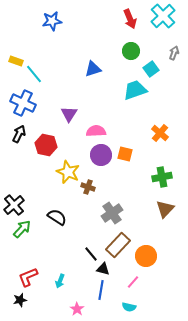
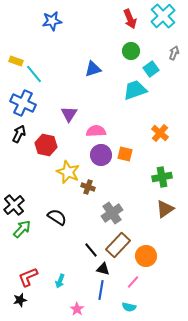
brown triangle: rotated 12 degrees clockwise
black line: moved 4 px up
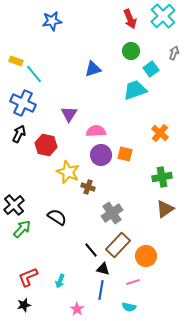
pink line: rotated 32 degrees clockwise
black star: moved 4 px right, 5 px down
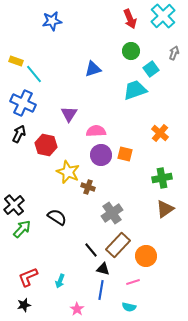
green cross: moved 1 px down
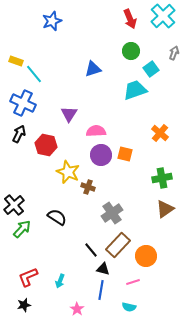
blue star: rotated 12 degrees counterclockwise
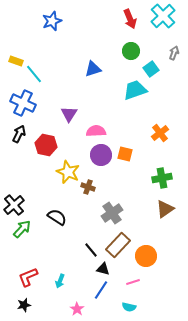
orange cross: rotated 12 degrees clockwise
blue line: rotated 24 degrees clockwise
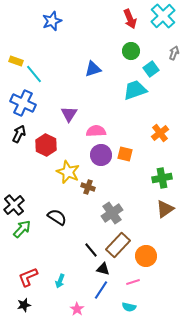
red hexagon: rotated 15 degrees clockwise
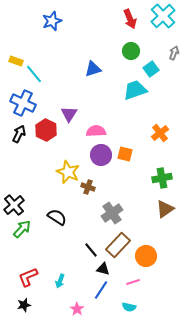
red hexagon: moved 15 px up
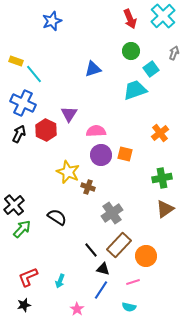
brown rectangle: moved 1 px right
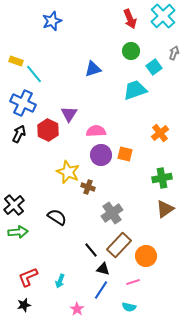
cyan square: moved 3 px right, 2 px up
red hexagon: moved 2 px right
green arrow: moved 4 px left, 3 px down; rotated 42 degrees clockwise
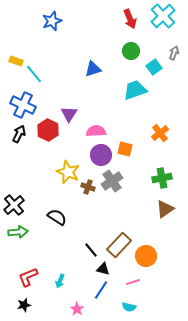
blue cross: moved 2 px down
orange square: moved 5 px up
gray cross: moved 32 px up
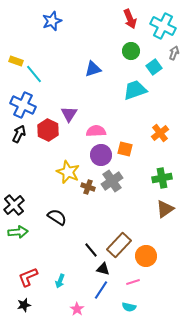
cyan cross: moved 10 px down; rotated 20 degrees counterclockwise
